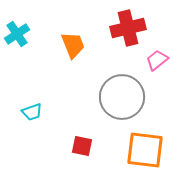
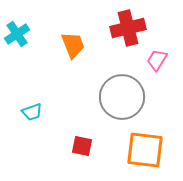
pink trapezoid: rotated 20 degrees counterclockwise
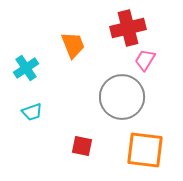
cyan cross: moved 9 px right, 34 px down
pink trapezoid: moved 12 px left
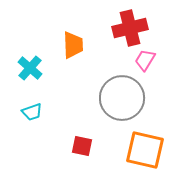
red cross: moved 2 px right
orange trapezoid: rotated 20 degrees clockwise
cyan cross: moved 4 px right; rotated 15 degrees counterclockwise
gray circle: moved 1 px down
orange square: rotated 6 degrees clockwise
